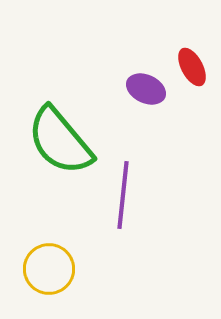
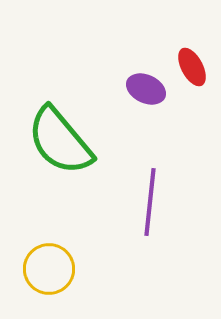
purple line: moved 27 px right, 7 px down
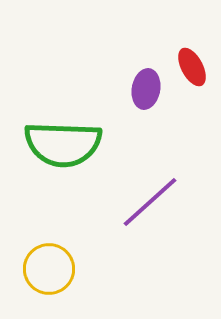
purple ellipse: rotated 75 degrees clockwise
green semicircle: moved 3 px right, 3 px down; rotated 48 degrees counterclockwise
purple line: rotated 42 degrees clockwise
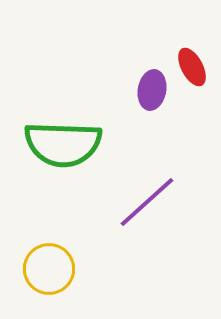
purple ellipse: moved 6 px right, 1 px down
purple line: moved 3 px left
